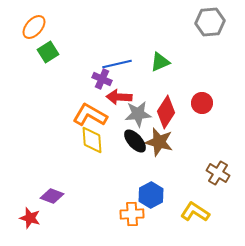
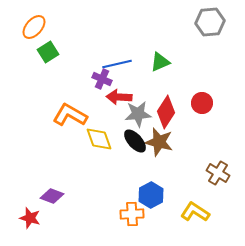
orange L-shape: moved 20 px left
yellow diamond: moved 7 px right, 1 px up; rotated 16 degrees counterclockwise
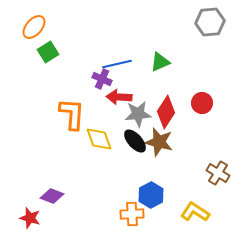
orange L-shape: moved 2 px right, 1 px up; rotated 64 degrees clockwise
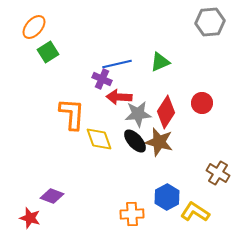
blue hexagon: moved 16 px right, 2 px down
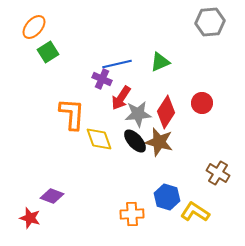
red arrow: moved 2 px right, 1 px down; rotated 60 degrees counterclockwise
blue hexagon: rotated 15 degrees counterclockwise
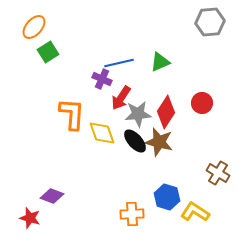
blue line: moved 2 px right, 1 px up
yellow diamond: moved 3 px right, 6 px up
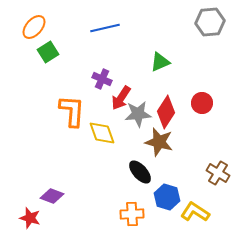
blue line: moved 14 px left, 35 px up
orange L-shape: moved 3 px up
black ellipse: moved 5 px right, 31 px down
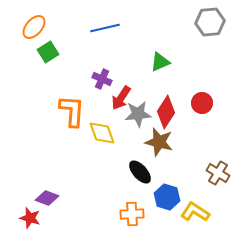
purple diamond: moved 5 px left, 2 px down
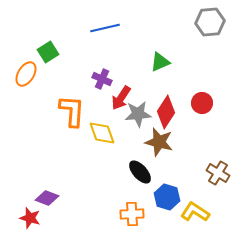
orange ellipse: moved 8 px left, 47 px down; rotated 10 degrees counterclockwise
